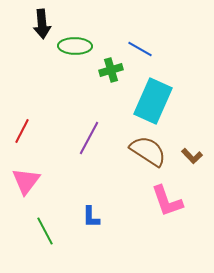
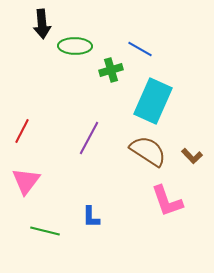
green line: rotated 48 degrees counterclockwise
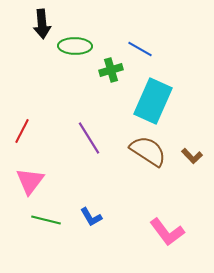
purple line: rotated 60 degrees counterclockwise
pink triangle: moved 4 px right
pink L-shape: moved 31 px down; rotated 18 degrees counterclockwise
blue L-shape: rotated 30 degrees counterclockwise
green line: moved 1 px right, 11 px up
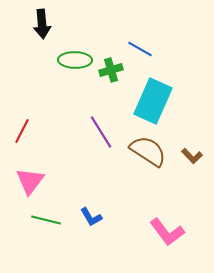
green ellipse: moved 14 px down
purple line: moved 12 px right, 6 px up
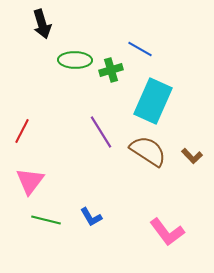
black arrow: rotated 12 degrees counterclockwise
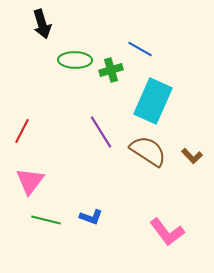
blue L-shape: rotated 40 degrees counterclockwise
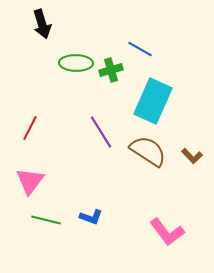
green ellipse: moved 1 px right, 3 px down
red line: moved 8 px right, 3 px up
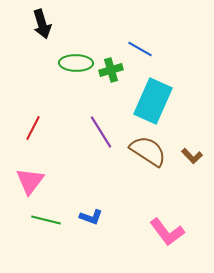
red line: moved 3 px right
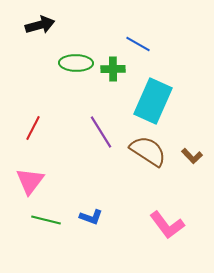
black arrow: moved 2 px left, 1 px down; rotated 88 degrees counterclockwise
blue line: moved 2 px left, 5 px up
green cross: moved 2 px right, 1 px up; rotated 15 degrees clockwise
pink L-shape: moved 7 px up
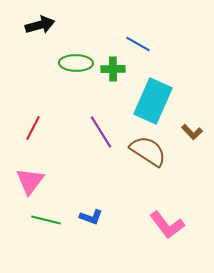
brown L-shape: moved 24 px up
